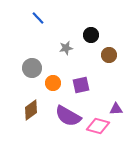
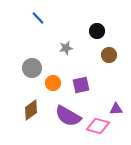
black circle: moved 6 px right, 4 px up
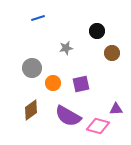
blue line: rotated 64 degrees counterclockwise
brown circle: moved 3 px right, 2 px up
purple square: moved 1 px up
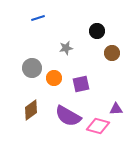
orange circle: moved 1 px right, 5 px up
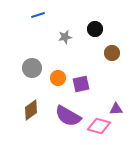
blue line: moved 3 px up
black circle: moved 2 px left, 2 px up
gray star: moved 1 px left, 11 px up
orange circle: moved 4 px right
pink diamond: moved 1 px right
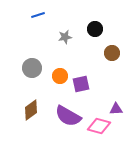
orange circle: moved 2 px right, 2 px up
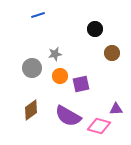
gray star: moved 10 px left, 17 px down
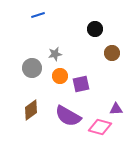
pink diamond: moved 1 px right, 1 px down
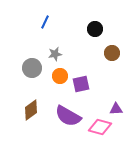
blue line: moved 7 px right, 7 px down; rotated 48 degrees counterclockwise
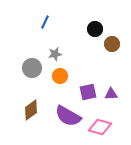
brown circle: moved 9 px up
purple square: moved 7 px right, 8 px down
purple triangle: moved 5 px left, 15 px up
